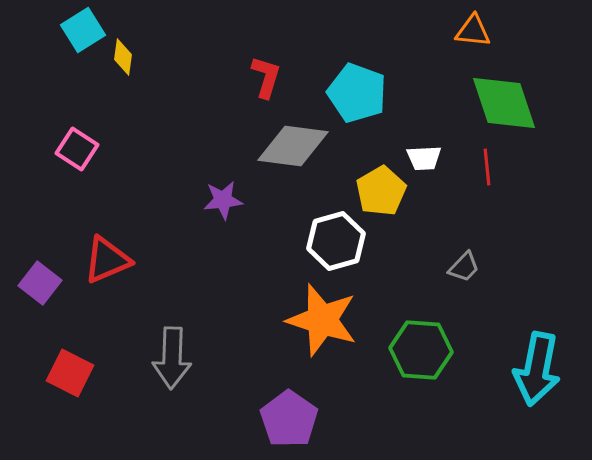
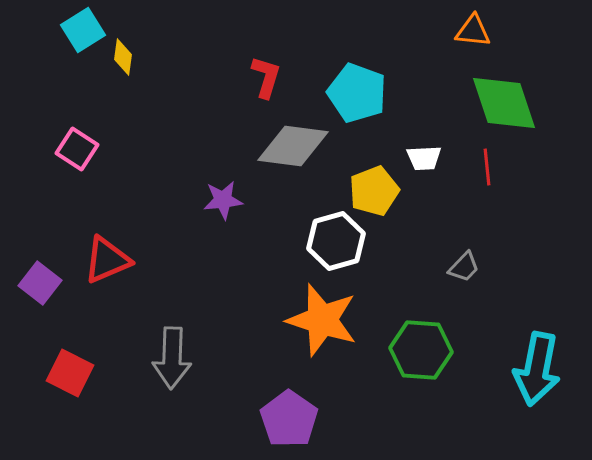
yellow pentagon: moved 7 px left; rotated 9 degrees clockwise
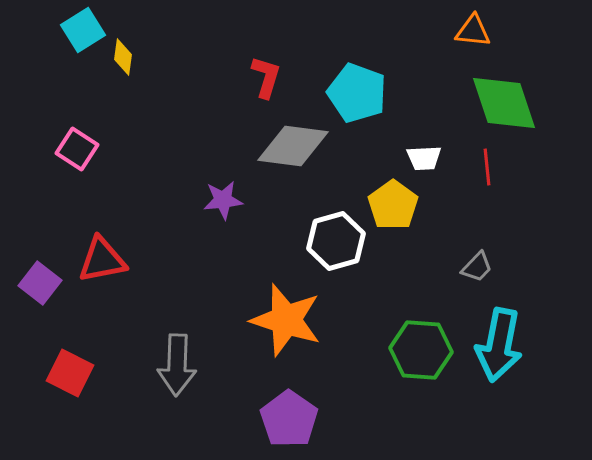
yellow pentagon: moved 19 px right, 14 px down; rotated 15 degrees counterclockwise
red triangle: moved 5 px left; rotated 12 degrees clockwise
gray trapezoid: moved 13 px right
orange star: moved 36 px left
gray arrow: moved 5 px right, 7 px down
cyan arrow: moved 38 px left, 24 px up
